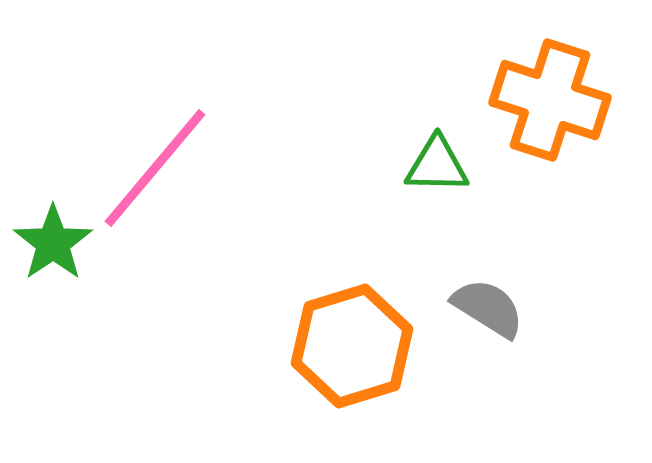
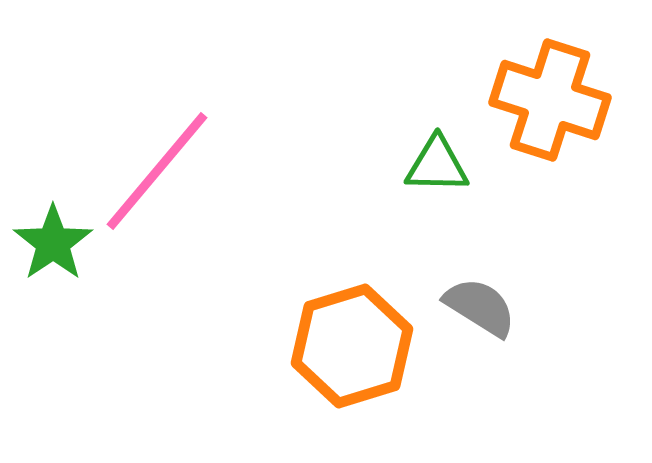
pink line: moved 2 px right, 3 px down
gray semicircle: moved 8 px left, 1 px up
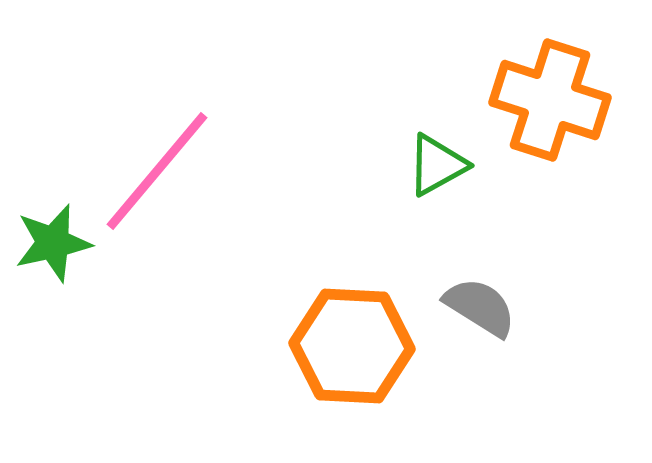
green triangle: rotated 30 degrees counterclockwise
green star: rotated 22 degrees clockwise
orange hexagon: rotated 20 degrees clockwise
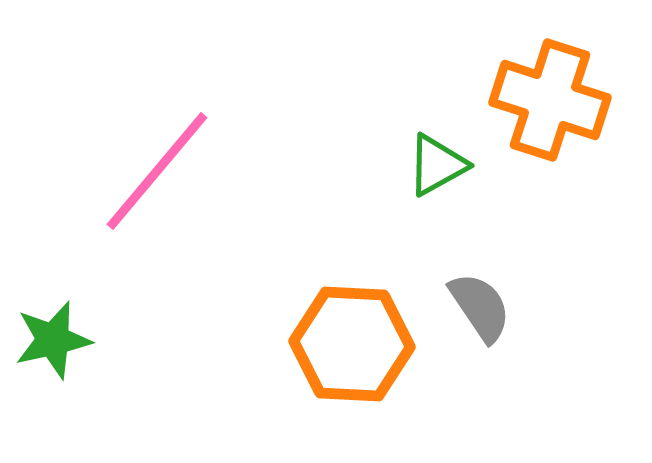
green star: moved 97 px down
gray semicircle: rotated 24 degrees clockwise
orange hexagon: moved 2 px up
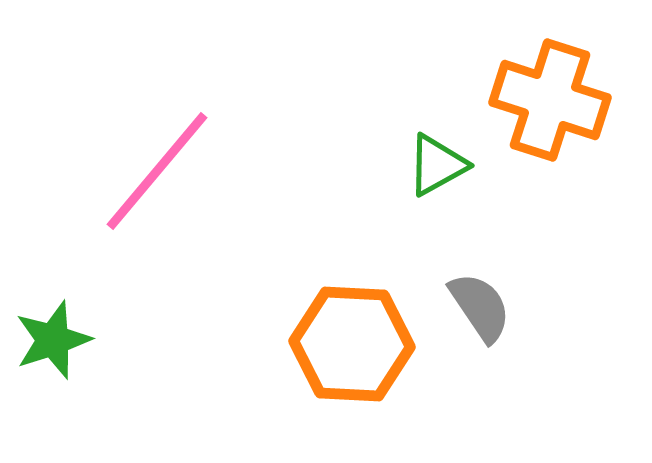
green star: rotated 6 degrees counterclockwise
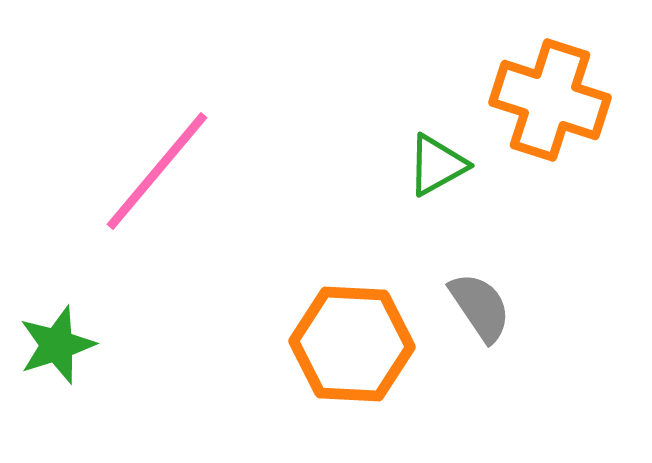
green star: moved 4 px right, 5 px down
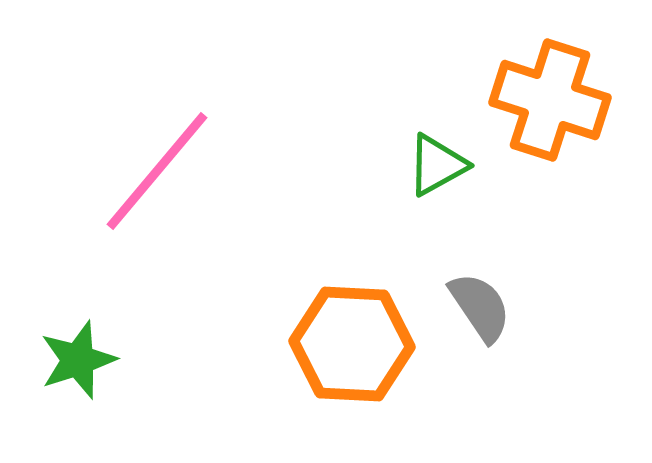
green star: moved 21 px right, 15 px down
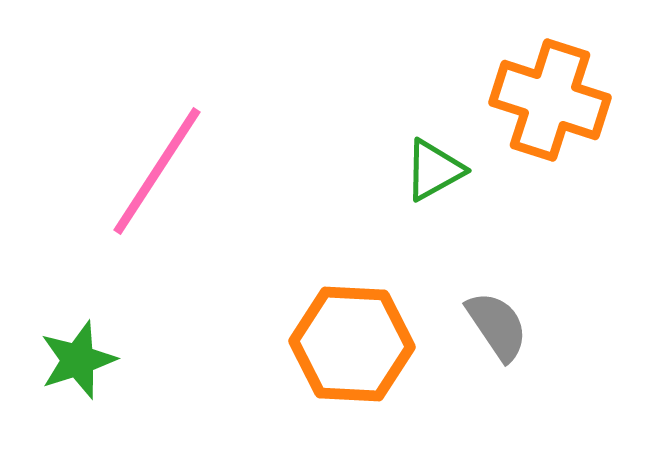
green triangle: moved 3 px left, 5 px down
pink line: rotated 7 degrees counterclockwise
gray semicircle: moved 17 px right, 19 px down
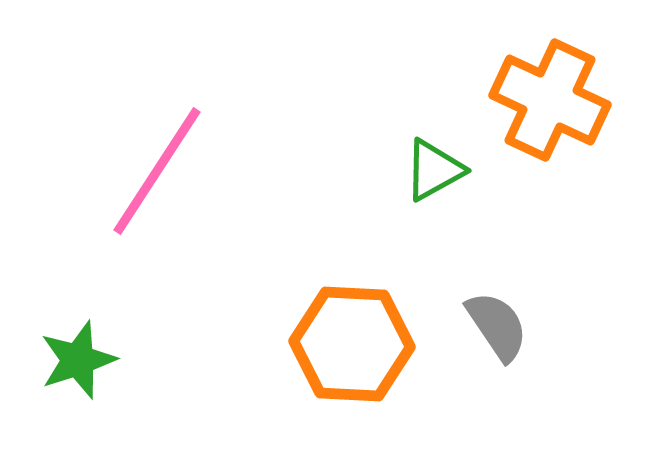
orange cross: rotated 7 degrees clockwise
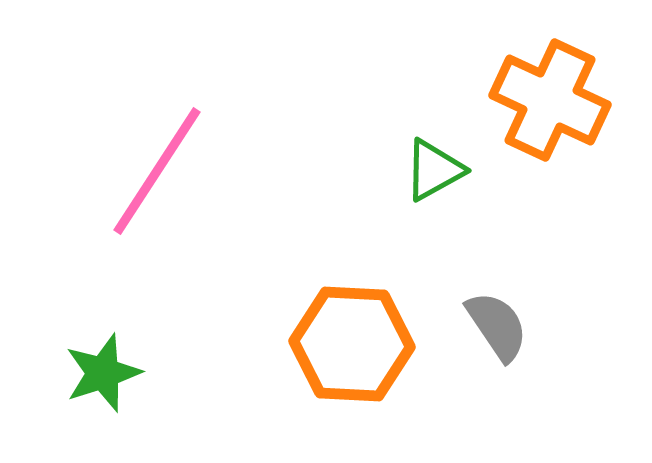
green star: moved 25 px right, 13 px down
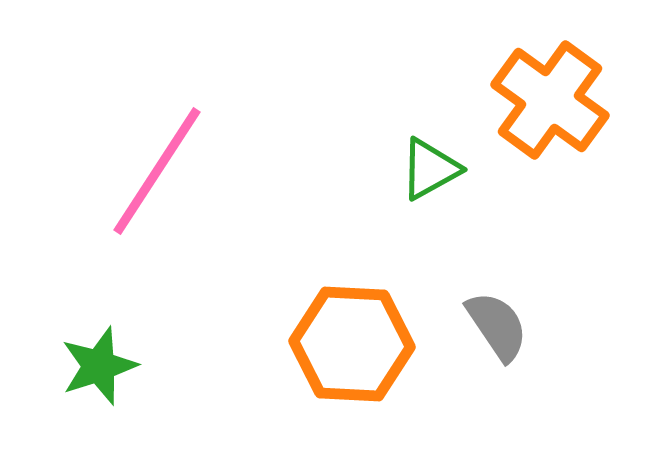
orange cross: rotated 11 degrees clockwise
green triangle: moved 4 px left, 1 px up
green star: moved 4 px left, 7 px up
